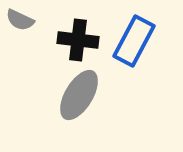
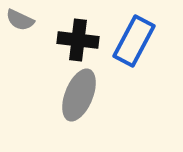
gray ellipse: rotated 9 degrees counterclockwise
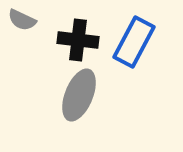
gray semicircle: moved 2 px right
blue rectangle: moved 1 px down
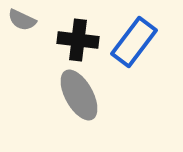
blue rectangle: rotated 9 degrees clockwise
gray ellipse: rotated 51 degrees counterclockwise
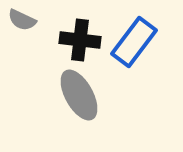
black cross: moved 2 px right
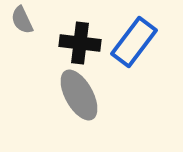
gray semicircle: rotated 40 degrees clockwise
black cross: moved 3 px down
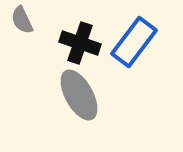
black cross: rotated 12 degrees clockwise
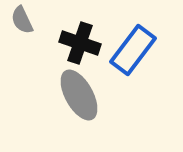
blue rectangle: moved 1 px left, 8 px down
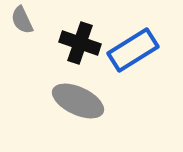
blue rectangle: rotated 21 degrees clockwise
gray ellipse: moved 1 px left, 6 px down; rotated 36 degrees counterclockwise
